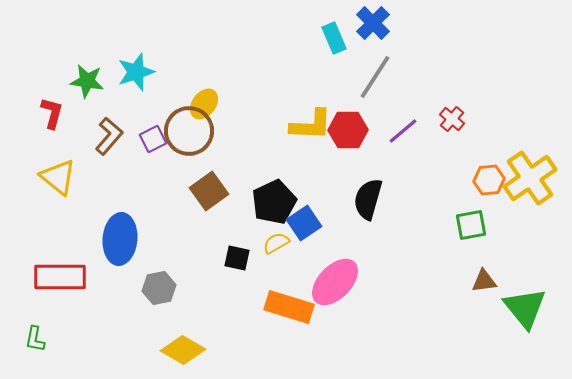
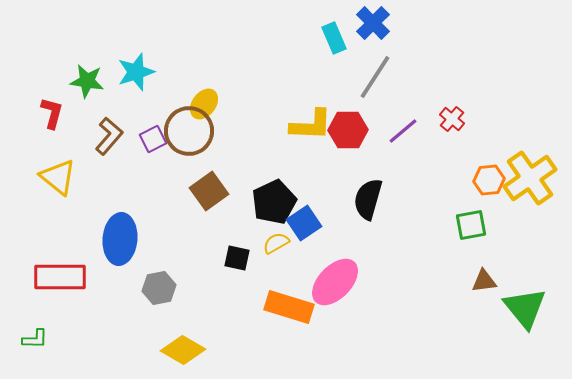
green L-shape: rotated 100 degrees counterclockwise
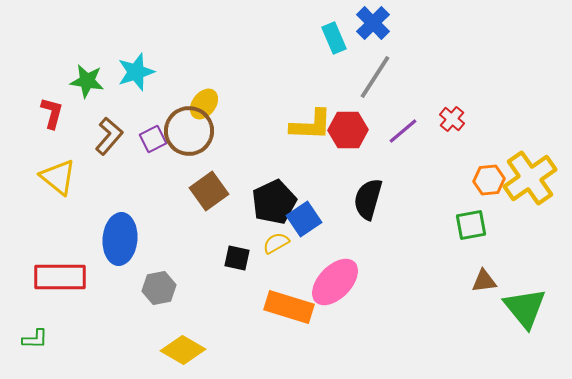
blue square: moved 4 px up
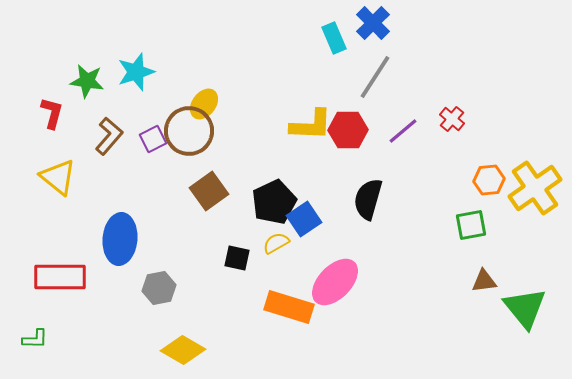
yellow cross: moved 5 px right, 10 px down
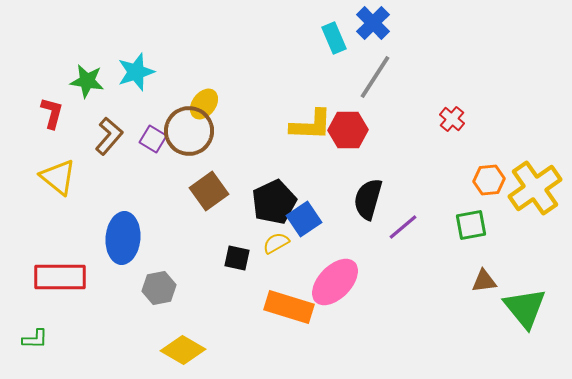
purple line: moved 96 px down
purple square: rotated 32 degrees counterclockwise
blue ellipse: moved 3 px right, 1 px up
